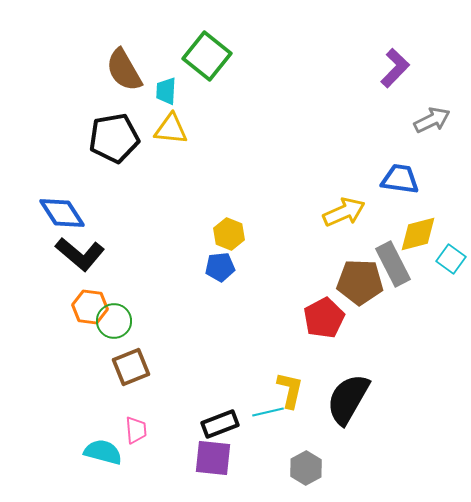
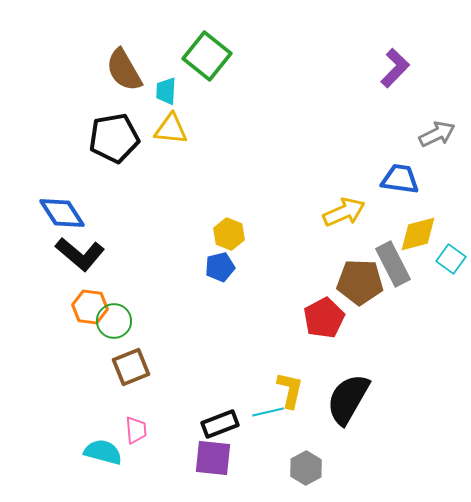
gray arrow: moved 5 px right, 14 px down
blue pentagon: rotated 8 degrees counterclockwise
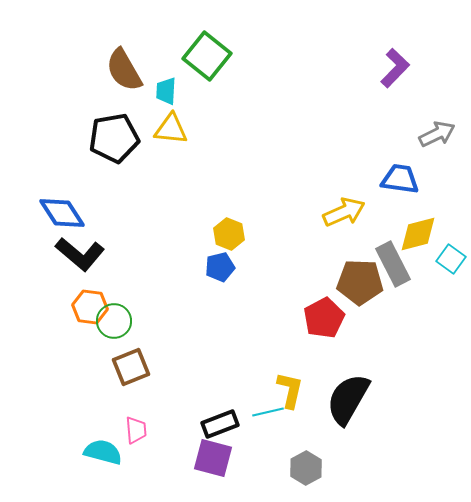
purple square: rotated 9 degrees clockwise
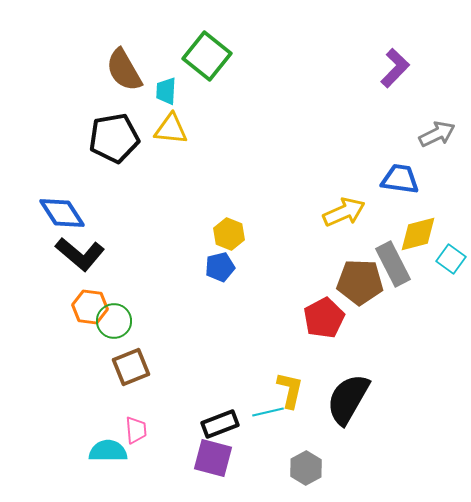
cyan semicircle: moved 5 px right, 1 px up; rotated 15 degrees counterclockwise
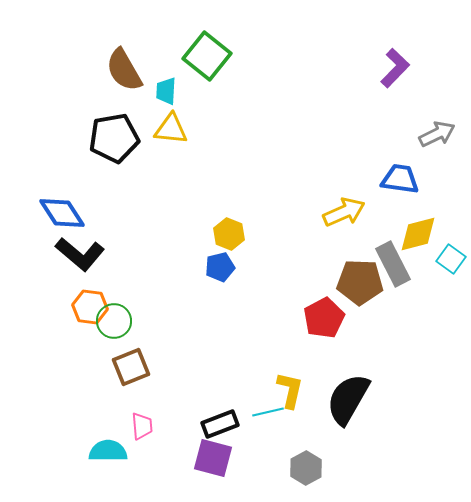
pink trapezoid: moved 6 px right, 4 px up
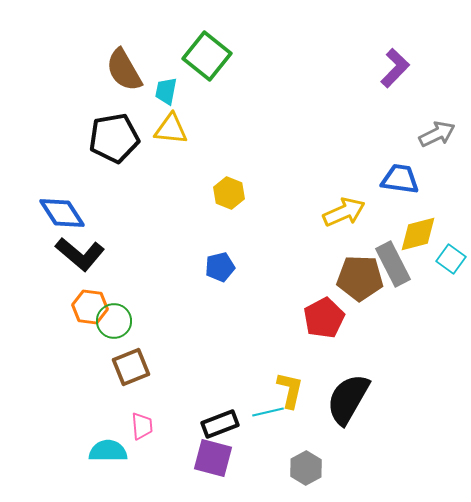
cyan trapezoid: rotated 8 degrees clockwise
yellow hexagon: moved 41 px up
brown pentagon: moved 4 px up
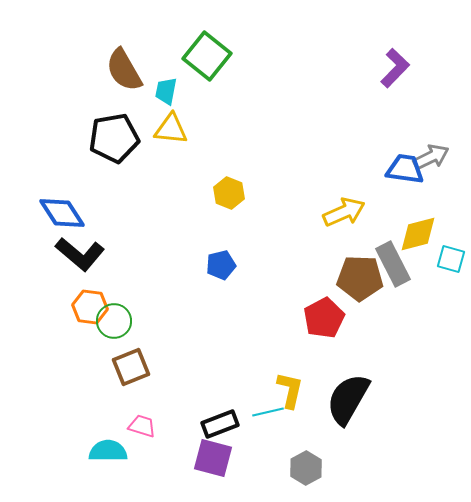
gray arrow: moved 6 px left, 23 px down
blue trapezoid: moved 5 px right, 10 px up
cyan square: rotated 20 degrees counterclockwise
blue pentagon: moved 1 px right, 2 px up
pink trapezoid: rotated 68 degrees counterclockwise
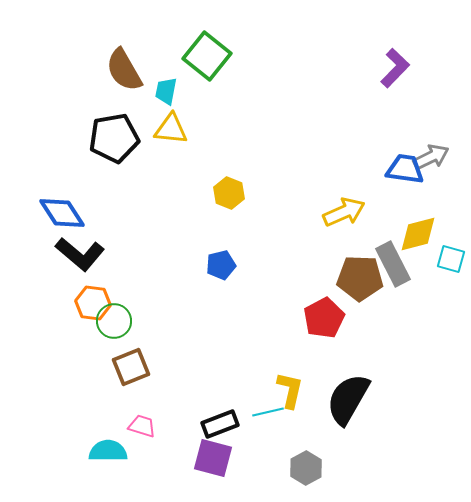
orange hexagon: moved 3 px right, 4 px up
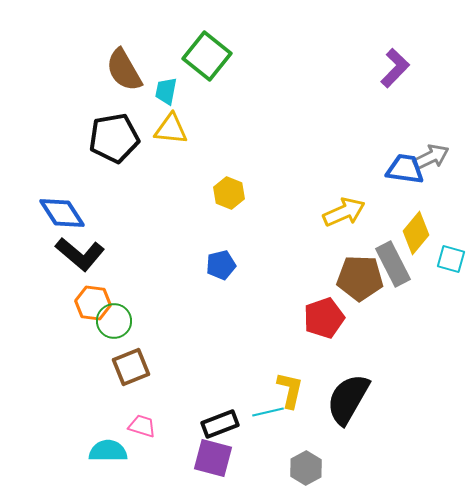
yellow diamond: moved 2 px left, 1 px up; rotated 36 degrees counterclockwise
red pentagon: rotated 9 degrees clockwise
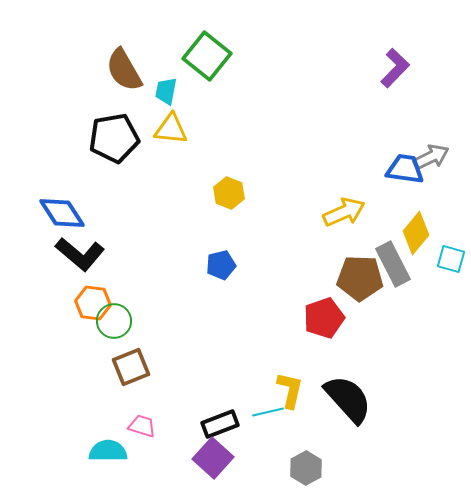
black semicircle: rotated 108 degrees clockwise
purple square: rotated 27 degrees clockwise
